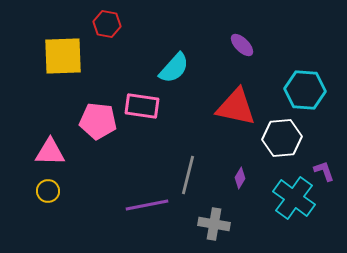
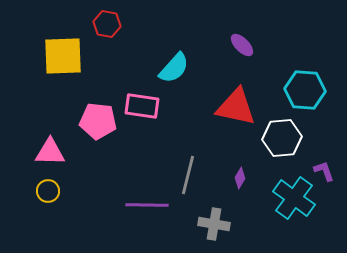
purple line: rotated 12 degrees clockwise
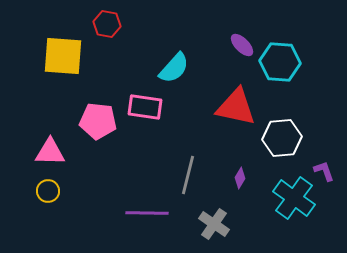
yellow square: rotated 6 degrees clockwise
cyan hexagon: moved 25 px left, 28 px up
pink rectangle: moved 3 px right, 1 px down
purple line: moved 8 px down
gray cross: rotated 24 degrees clockwise
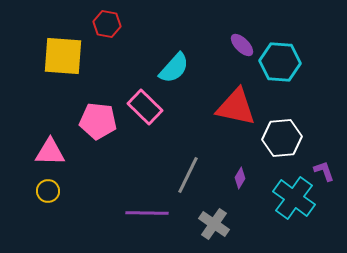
pink rectangle: rotated 36 degrees clockwise
gray line: rotated 12 degrees clockwise
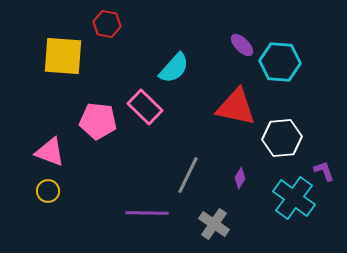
pink triangle: rotated 20 degrees clockwise
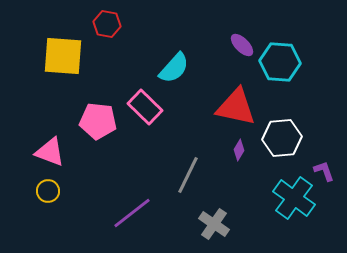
purple diamond: moved 1 px left, 28 px up
purple line: moved 15 px left; rotated 39 degrees counterclockwise
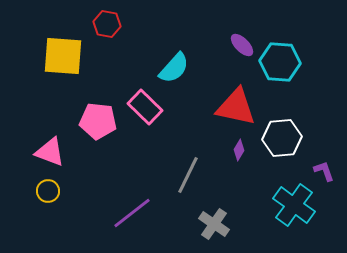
cyan cross: moved 7 px down
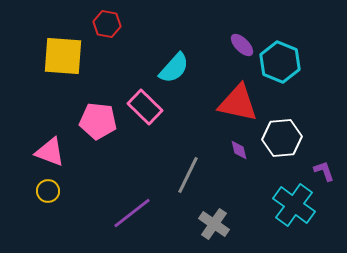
cyan hexagon: rotated 18 degrees clockwise
red triangle: moved 2 px right, 4 px up
purple diamond: rotated 45 degrees counterclockwise
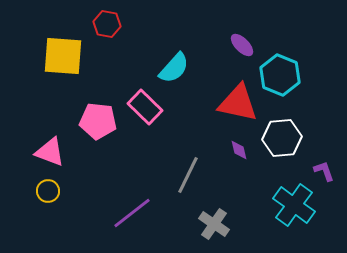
cyan hexagon: moved 13 px down
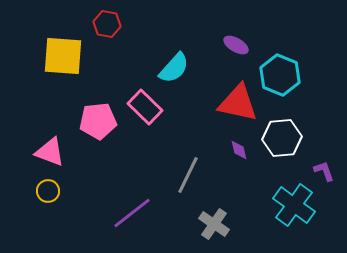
purple ellipse: moved 6 px left; rotated 15 degrees counterclockwise
pink pentagon: rotated 12 degrees counterclockwise
